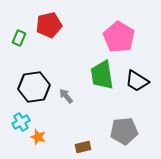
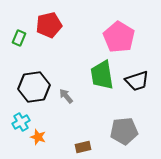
black trapezoid: rotated 50 degrees counterclockwise
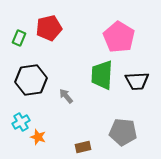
red pentagon: moved 3 px down
green trapezoid: rotated 12 degrees clockwise
black trapezoid: rotated 15 degrees clockwise
black hexagon: moved 3 px left, 7 px up
gray pentagon: moved 1 px left, 1 px down; rotated 12 degrees clockwise
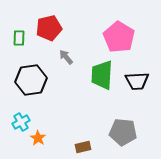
green rectangle: rotated 21 degrees counterclockwise
gray arrow: moved 39 px up
orange star: moved 1 px down; rotated 14 degrees clockwise
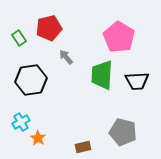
green rectangle: rotated 35 degrees counterclockwise
gray pentagon: rotated 8 degrees clockwise
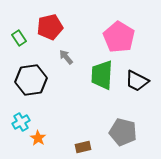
red pentagon: moved 1 px right, 1 px up
black trapezoid: rotated 30 degrees clockwise
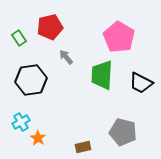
black trapezoid: moved 4 px right, 2 px down
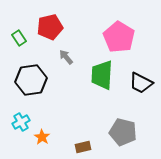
orange star: moved 4 px right, 1 px up
